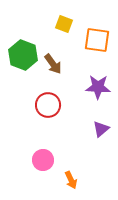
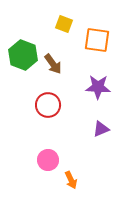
purple triangle: rotated 18 degrees clockwise
pink circle: moved 5 px right
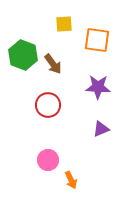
yellow square: rotated 24 degrees counterclockwise
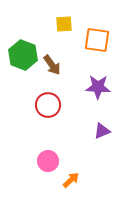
brown arrow: moved 1 px left, 1 px down
purple triangle: moved 1 px right, 2 px down
pink circle: moved 1 px down
orange arrow: rotated 108 degrees counterclockwise
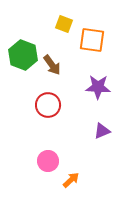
yellow square: rotated 24 degrees clockwise
orange square: moved 5 px left
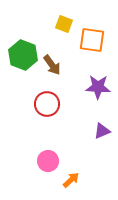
red circle: moved 1 px left, 1 px up
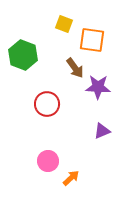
brown arrow: moved 23 px right, 3 px down
orange arrow: moved 2 px up
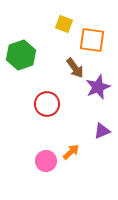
green hexagon: moved 2 px left; rotated 20 degrees clockwise
purple star: rotated 25 degrees counterclockwise
pink circle: moved 2 px left
orange arrow: moved 26 px up
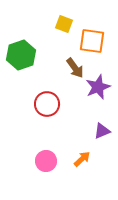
orange square: moved 1 px down
orange arrow: moved 11 px right, 7 px down
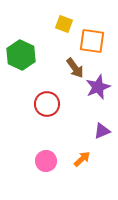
green hexagon: rotated 16 degrees counterclockwise
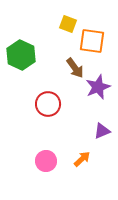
yellow square: moved 4 px right
red circle: moved 1 px right
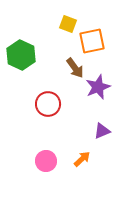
orange square: rotated 20 degrees counterclockwise
